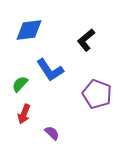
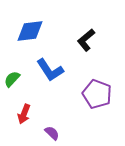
blue diamond: moved 1 px right, 1 px down
green semicircle: moved 8 px left, 5 px up
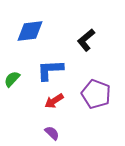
blue L-shape: rotated 120 degrees clockwise
purple pentagon: moved 1 px left
red arrow: moved 30 px right, 13 px up; rotated 36 degrees clockwise
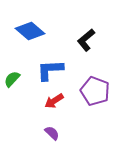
blue diamond: rotated 48 degrees clockwise
purple pentagon: moved 1 px left, 3 px up
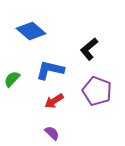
blue diamond: moved 1 px right
black L-shape: moved 3 px right, 9 px down
blue L-shape: rotated 16 degrees clockwise
purple pentagon: moved 2 px right
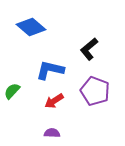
blue diamond: moved 4 px up
green semicircle: moved 12 px down
purple pentagon: moved 2 px left
purple semicircle: rotated 42 degrees counterclockwise
